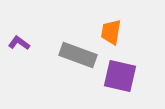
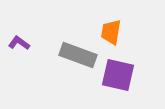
purple square: moved 2 px left, 1 px up
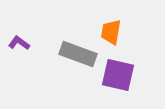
gray rectangle: moved 1 px up
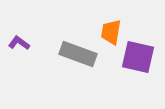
purple square: moved 20 px right, 18 px up
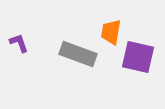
purple L-shape: rotated 35 degrees clockwise
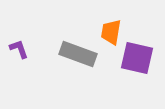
purple L-shape: moved 6 px down
purple square: moved 1 px left, 1 px down
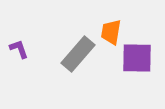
gray rectangle: rotated 69 degrees counterclockwise
purple square: rotated 12 degrees counterclockwise
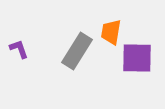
gray rectangle: moved 1 px left, 3 px up; rotated 9 degrees counterclockwise
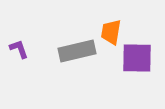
gray rectangle: rotated 45 degrees clockwise
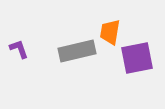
orange trapezoid: moved 1 px left
purple square: rotated 12 degrees counterclockwise
